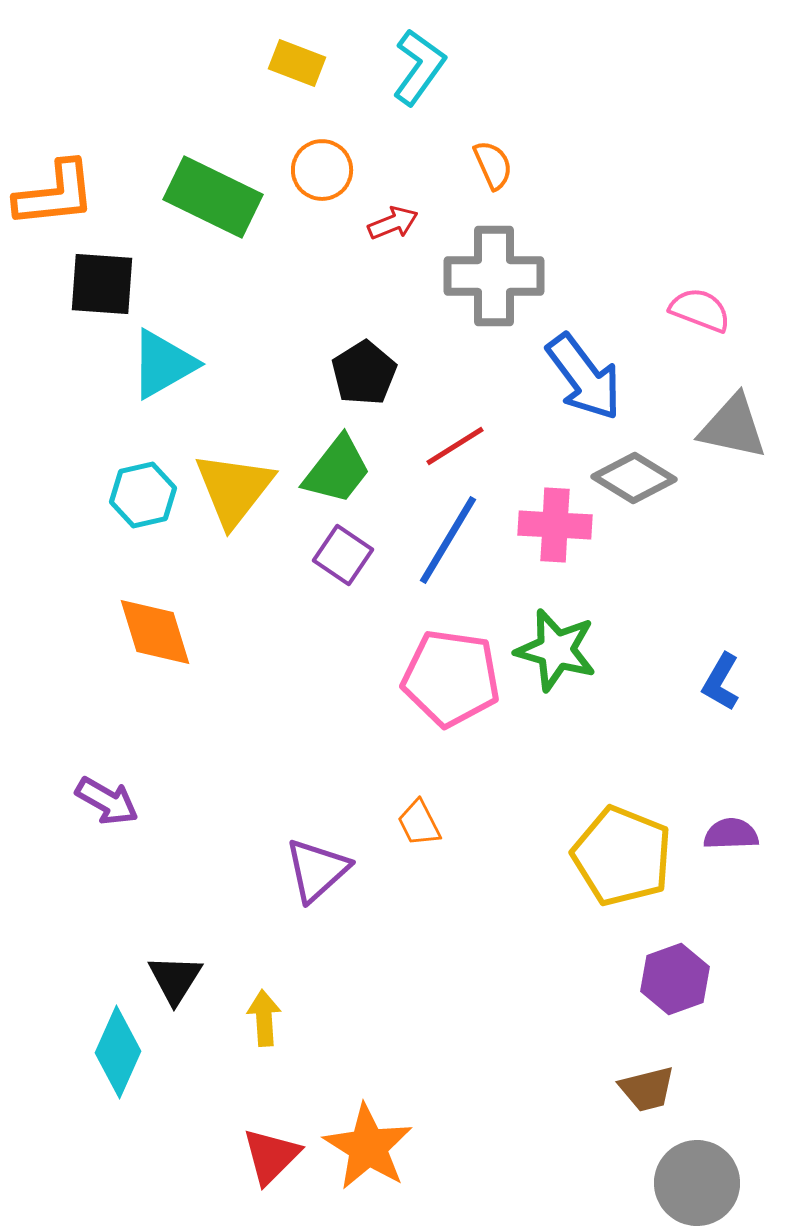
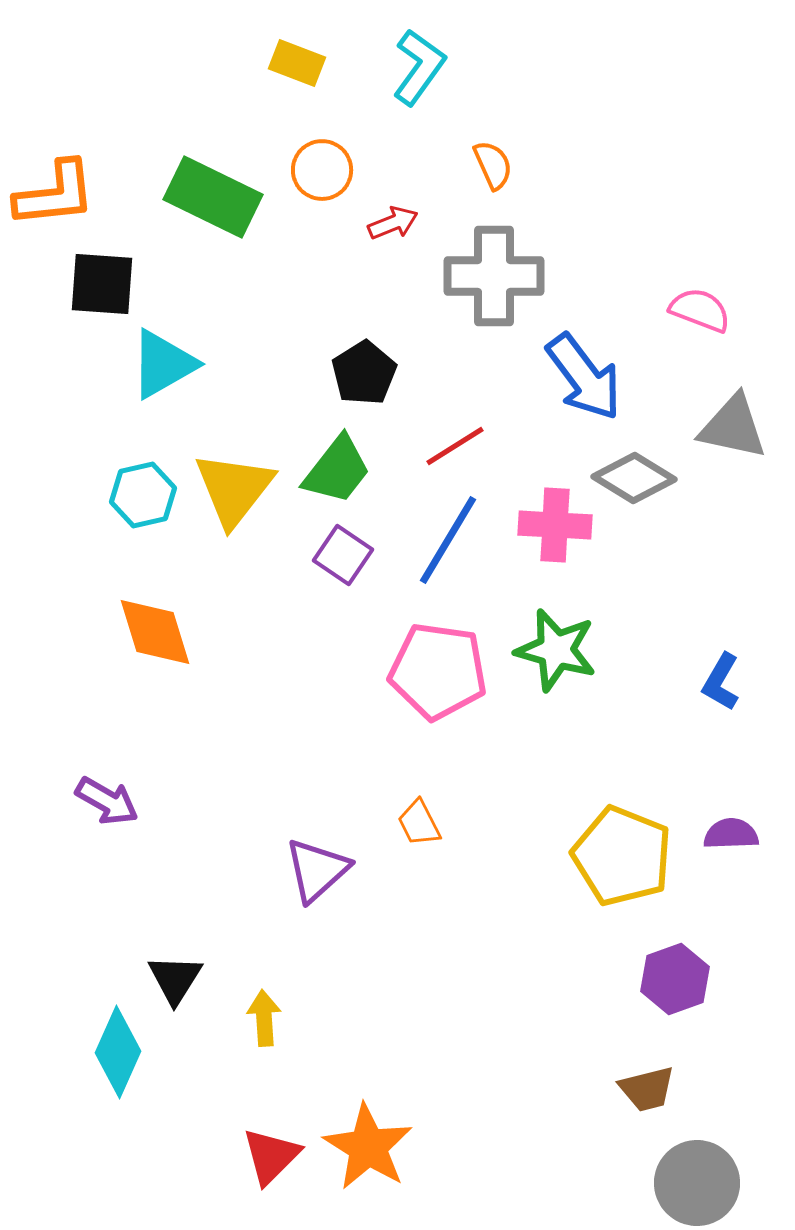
pink pentagon: moved 13 px left, 7 px up
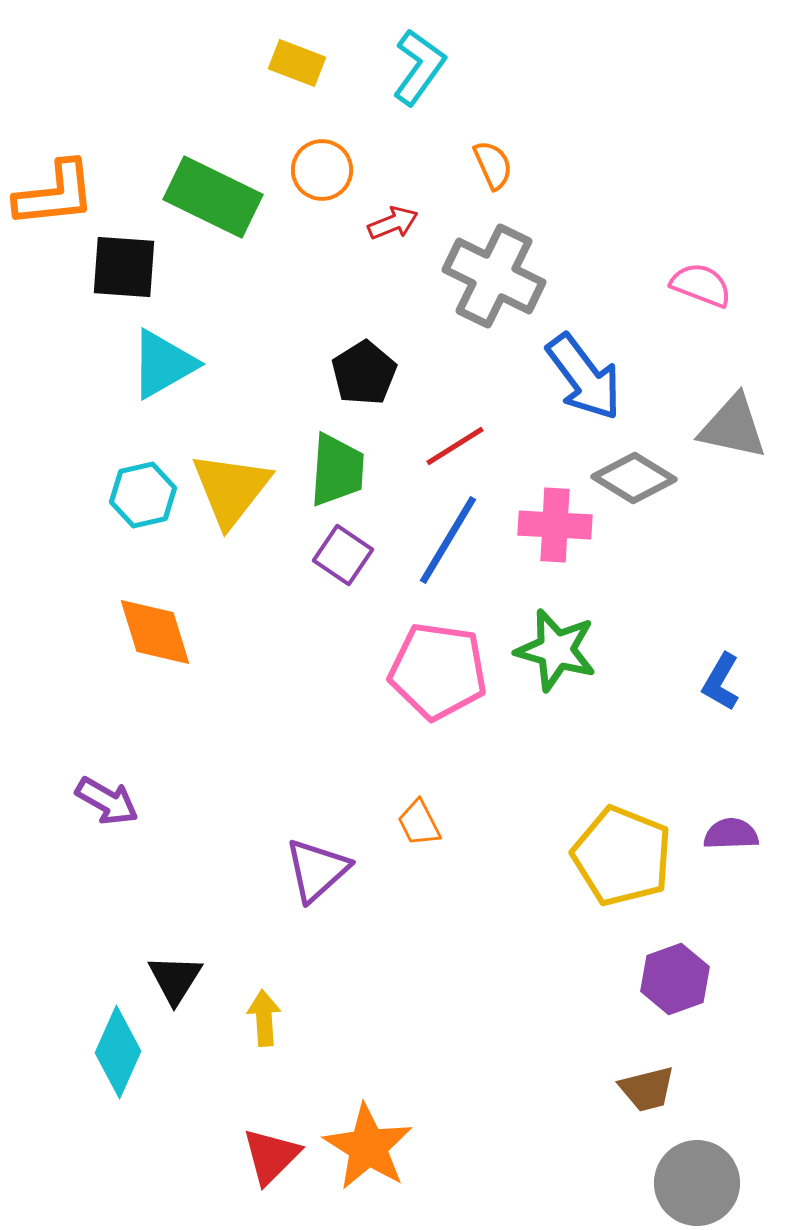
gray cross: rotated 26 degrees clockwise
black square: moved 22 px right, 17 px up
pink semicircle: moved 1 px right, 25 px up
green trapezoid: rotated 34 degrees counterclockwise
yellow triangle: moved 3 px left
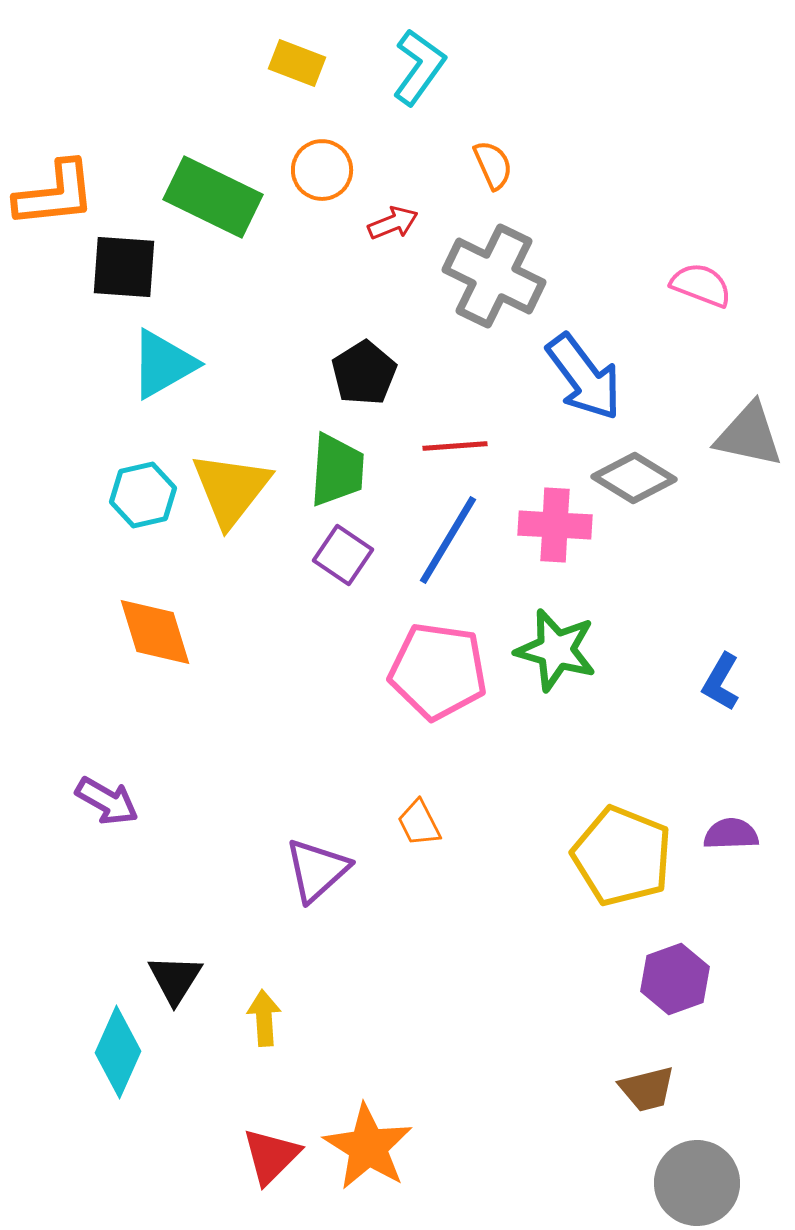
gray triangle: moved 16 px right, 8 px down
red line: rotated 28 degrees clockwise
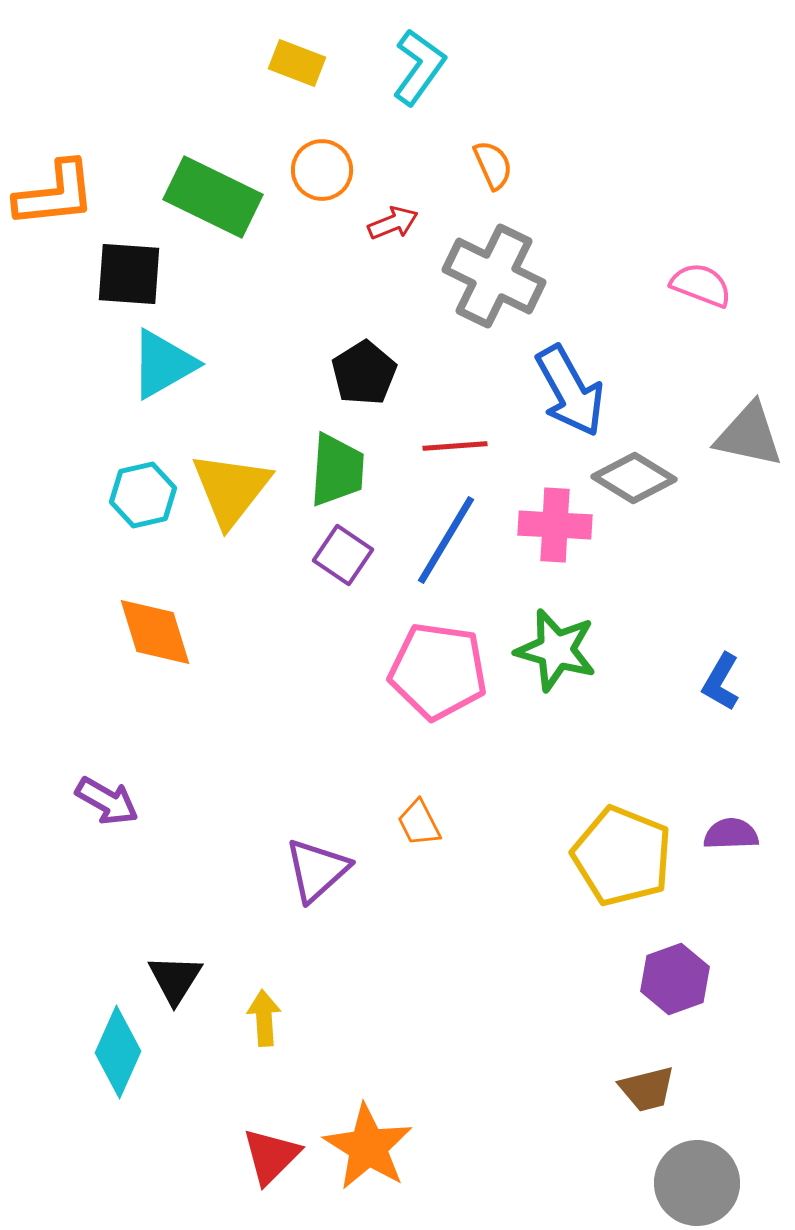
black square: moved 5 px right, 7 px down
blue arrow: moved 14 px left, 14 px down; rotated 8 degrees clockwise
blue line: moved 2 px left
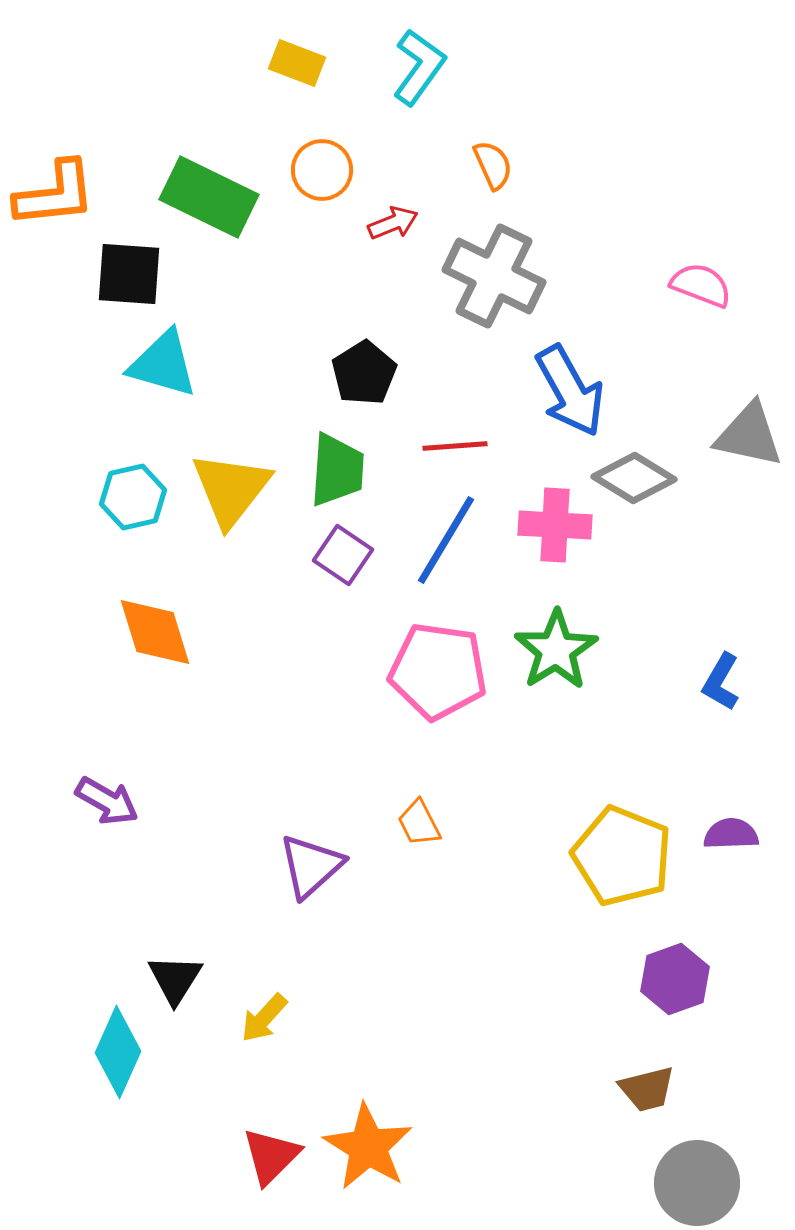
green rectangle: moved 4 px left
cyan triangle: rotated 46 degrees clockwise
cyan hexagon: moved 10 px left, 2 px down
green star: rotated 24 degrees clockwise
purple triangle: moved 6 px left, 4 px up
yellow arrow: rotated 134 degrees counterclockwise
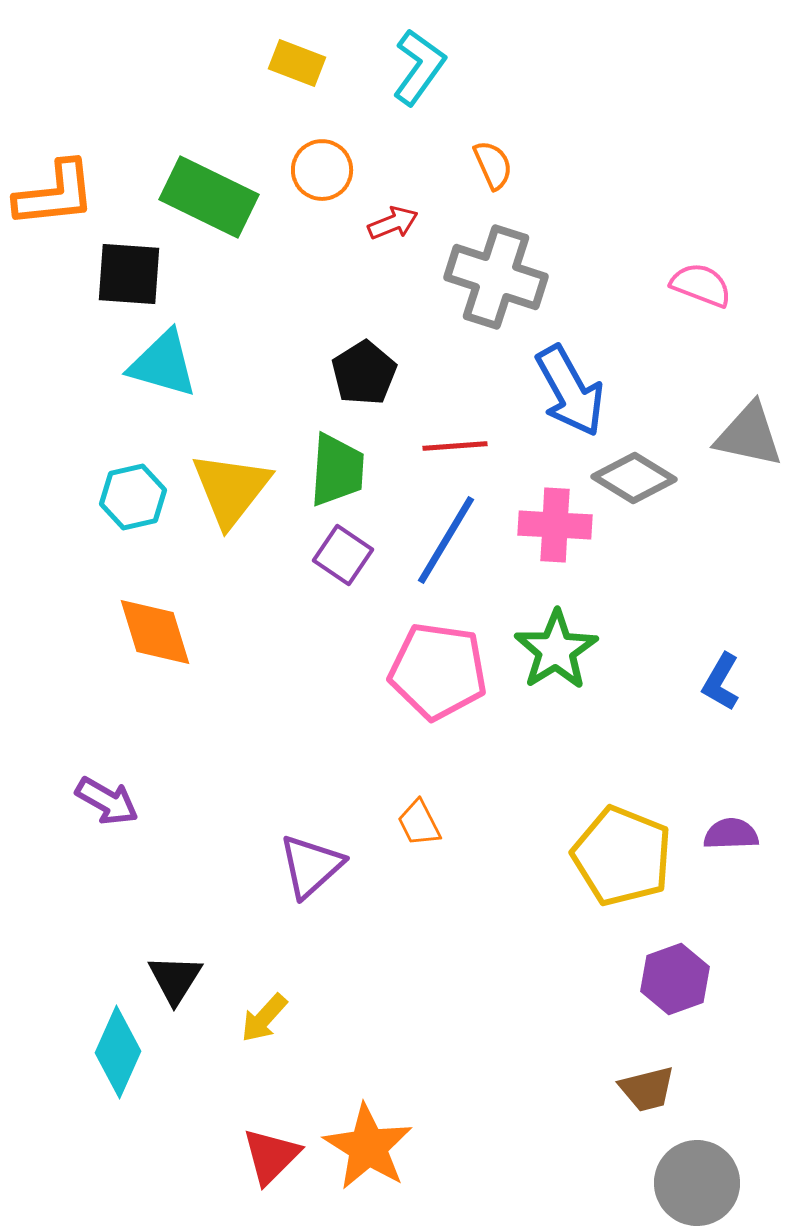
gray cross: moved 2 px right, 1 px down; rotated 8 degrees counterclockwise
